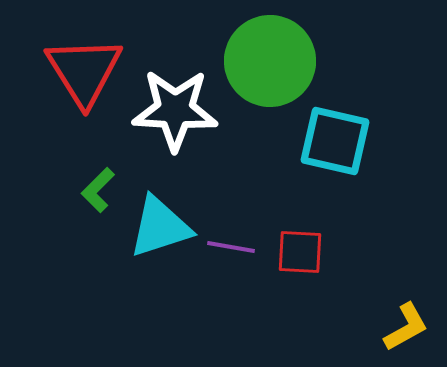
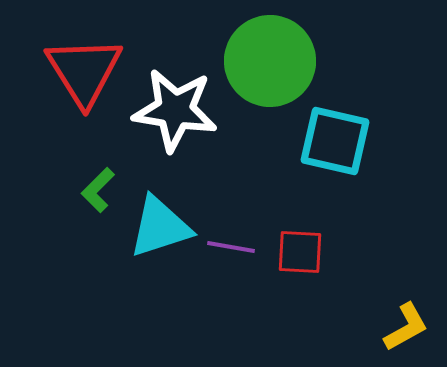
white star: rotated 6 degrees clockwise
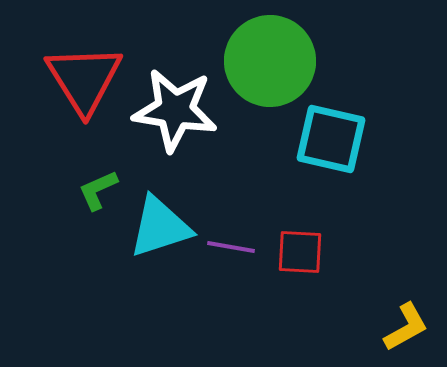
red triangle: moved 8 px down
cyan square: moved 4 px left, 2 px up
green L-shape: rotated 21 degrees clockwise
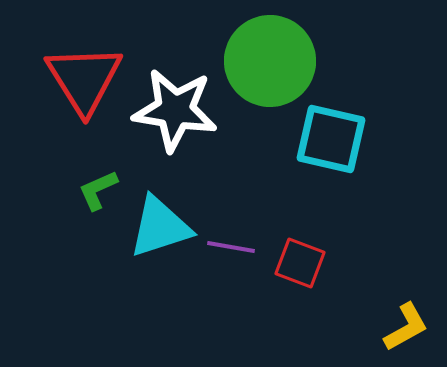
red square: moved 11 px down; rotated 18 degrees clockwise
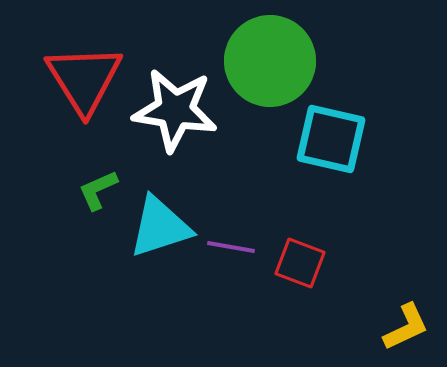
yellow L-shape: rotated 4 degrees clockwise
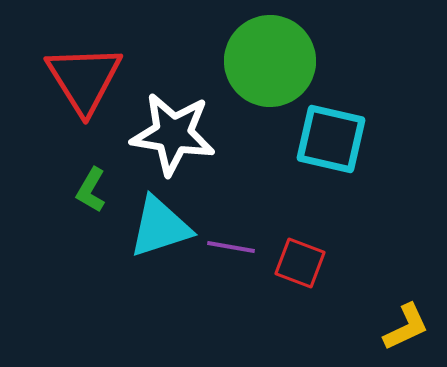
white star: moved 2 px left, 24 px down
green L-shape: moved 7 px left; rotated 36 degrees counterclockwise
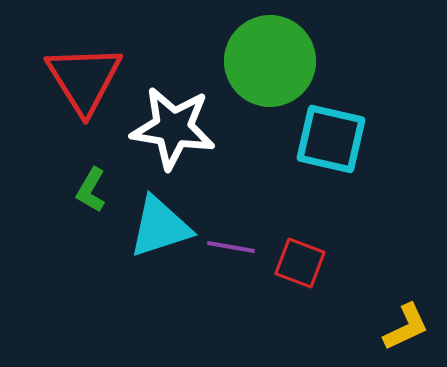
white star: moved 6 px up
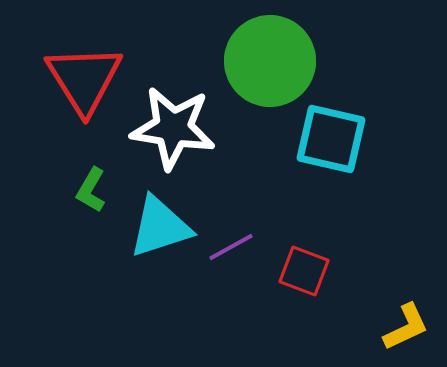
purple line: rotated 39 degrees counterclockwise
red square: moved 4 px right, 8 px down
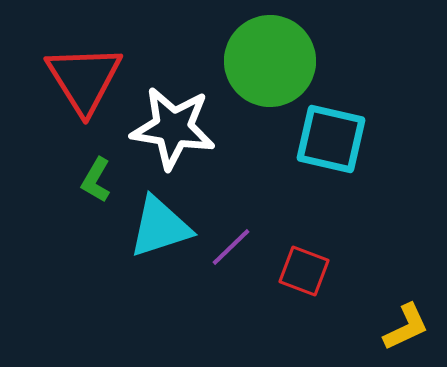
green L-shape: moved 5 px right, 10 px up
purple line: rotated 15 degrees counterclockwise
